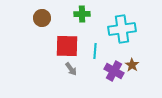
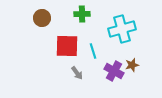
cyan cross: rotated 8 degrees counterclockwise
cyan line: moved 2 px left; rotated 21 degrees counterclockwise
brown star: rotated 24 degrees clockwise
gray arrow: moved 6 px right, 4 px down
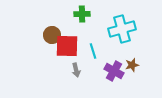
brown circle: moved 10 px right, 17 px down
gray arrow: moved 1 px left, 3 px up; rotated 24 degrees clockwise
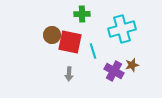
red square: moved 3 px right, 4 px up; rotated 10 degrees clockwise
gray arrow: moved 7 px left, 4 px down; rotated 16 degrees clockwise
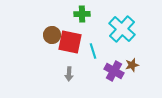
cyan cross: rotated 32 degrees counterclockwise
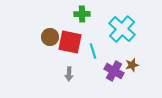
brown circle: moved 2 px left, 2 px down
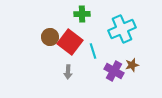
cyan cross: rotated 24 degrees clockwise
red square: rotated 25 degrees clockwise
gray arrow: moved 1 px left, 2 px up
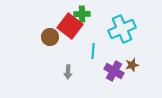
red square: moved 16 px up
cyan line: rotated 21 degrees clockwise
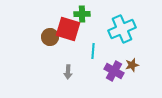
red square: moved 2 px left, 3 px down; rotated 20 degrees counterclockwise
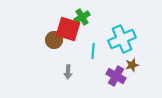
green cross: moved 3 px down; rotated 28 degrees counterclockwise
cyan cross: moved 10 px down
brown circle: moved 4 px right, 3 px down
purple cross: moved 2 px right, 5 px down
